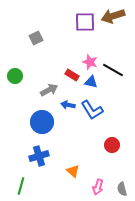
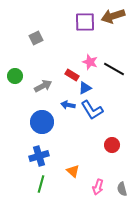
black line: moved 1 px right, 1 px up
blue triangle: moved 6 px left, 6 px down; rotated 40 degrees counterclockwise
gray arrow: moved 6 px left, 4 px up
green line: moved 20 px right, 2 px up
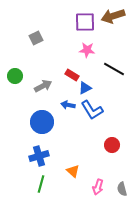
pink star: moved 3 px left, 12 px up; rotated 14 degrees counterclockwise
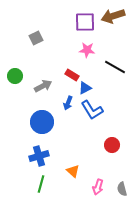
black line: moved 1 px right, 2 px up
blue arrow: moved 2 px up; rotated 80 degrees counterclockwise
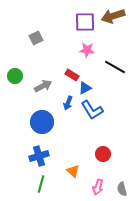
red circle: moved 9 px left, 9 px down
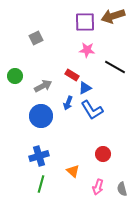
blue circle: moved 1 px left, 6 px up
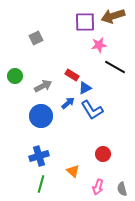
pink star: moved 12 px right, 5 px up; rotated 14 degrees counterclockwise
blue arrow: rotated 152 degrees counterclockwise
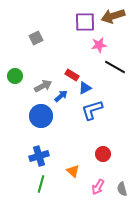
blue arrow: moved 7 px left, 7 px up
blue L-shape: rotated 105 degrees clockwise
pink arrow: rotated 14 degrees clockwise
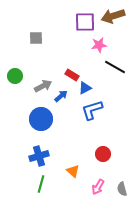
gray square: rotated 24 degrees clockwise
blue circle: moved 3 px down
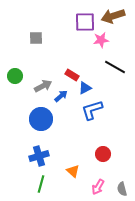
pink star: moved 2 px right, 5 px up
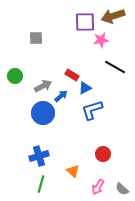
blue circle: moved 2 px right, 6 px up
gray semicircle: rotated 32 degrees counterclockwise
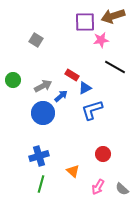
gray square: moved 2 px down; rotated 32 degrees clockwise
green circle: moved 2 px left, 4 px down
